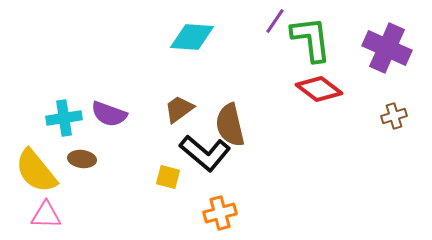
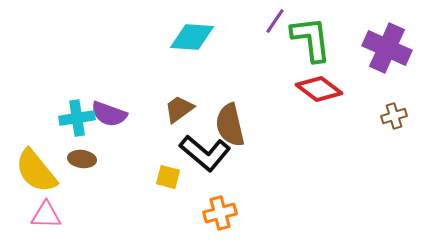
cyan cross: moved 13 px right
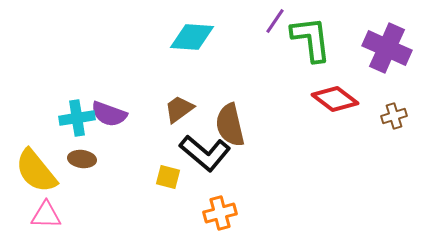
red diamond: moved 16 px right, 10 px down
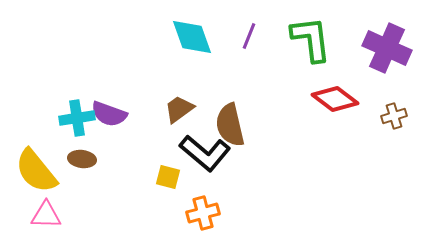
purple line: moved 26 px left, 15 px down; rotated 12 degrees counterclockwise
cyan diamond: rotated 66 degrees clockwise
orange cross: moved 17 px left
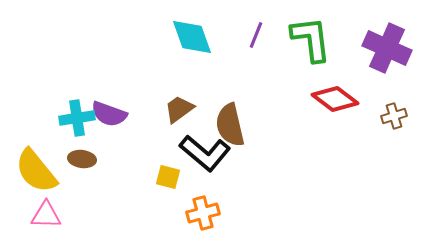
purple line: moved 7 px right, 1 px up
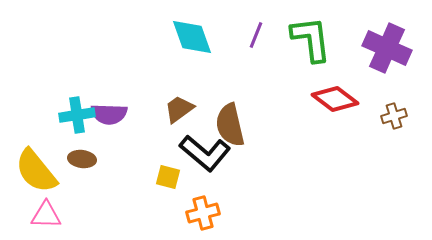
purple semicircle: rotated 18 degrees counterclockwise
cyan cross: moved 3 px up
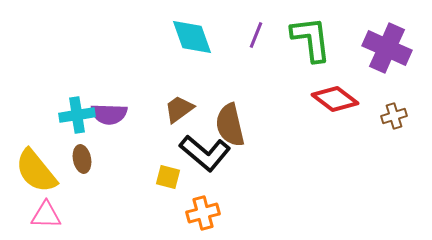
brown ellipse: rotated 72 degrees clockwise
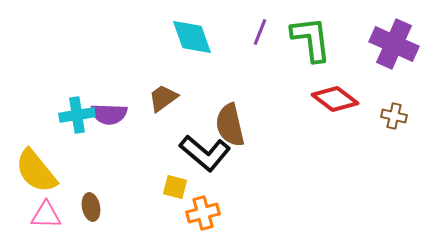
purple line: moved 4 px right, 3 px up
purple cross: moved 7 px right, 4 px up
brown trapezoid: moved 16 px left, 11 px up
brown cross: rotated 30 degrees clockwise
brown ellipse: moved 9 px right, 48 px down
yellow square: moved 7 px right, 10 px down
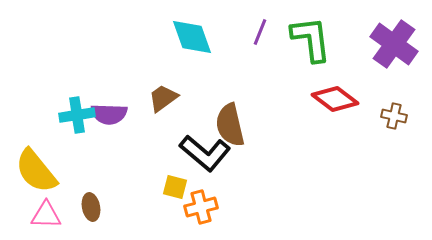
purple cross: rotated 12 degrees clockwise
orange cross: moved 2 px left, 6 px up
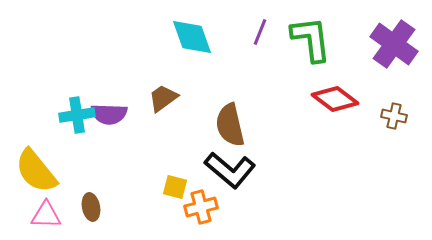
black L-shape: moved 25 px right, 17 px down
